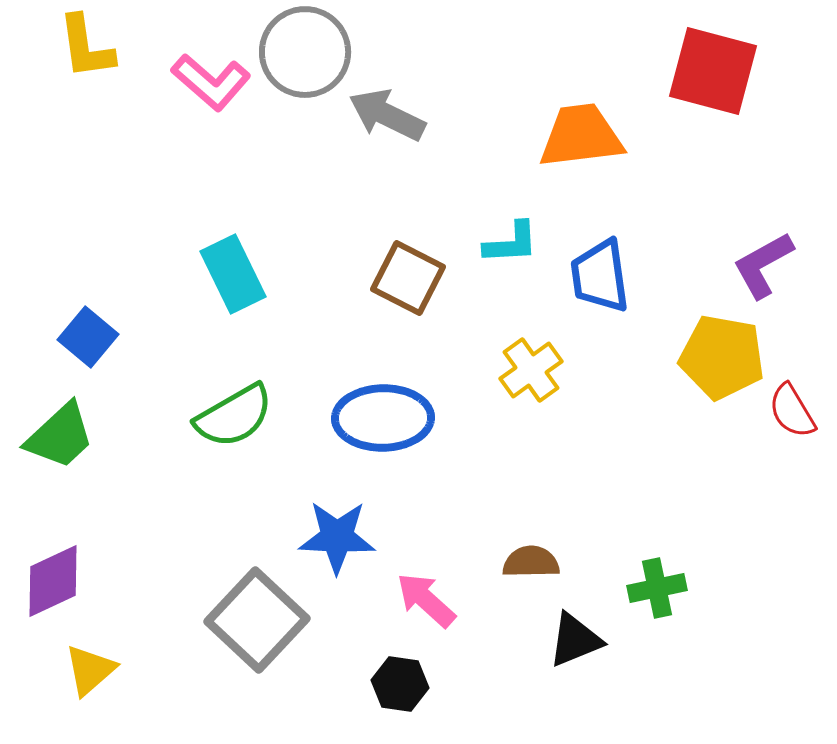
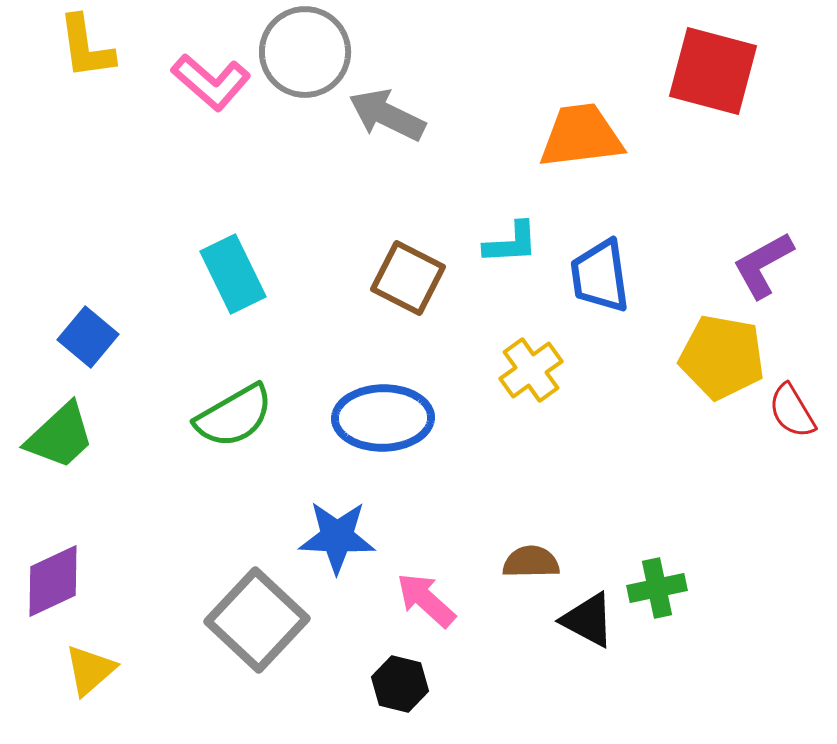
black triangle: moved 13 px right, 20 px up; rotated 50 degrees clockwise
black hexagon: rotated 6 degrees clockwise
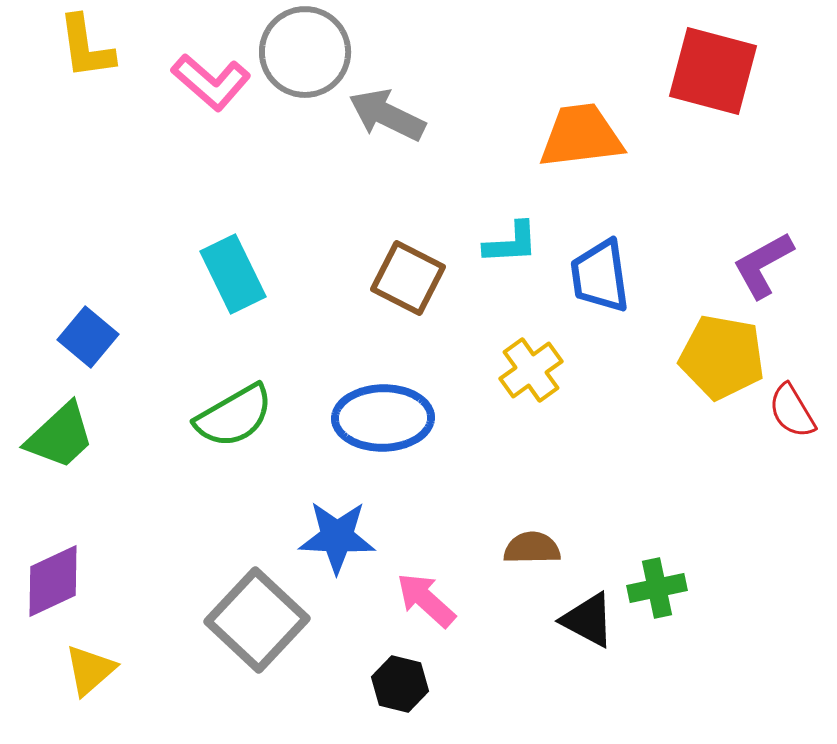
brown semicircle: moved 1 px right, 14 px up
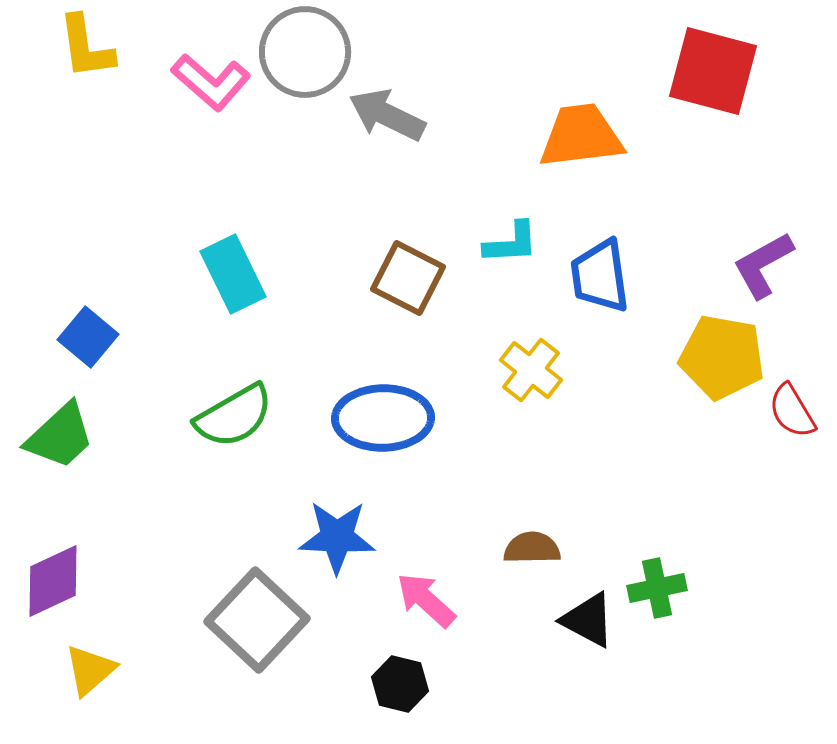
yellow cross: rotated 16 degrees counterclockwise
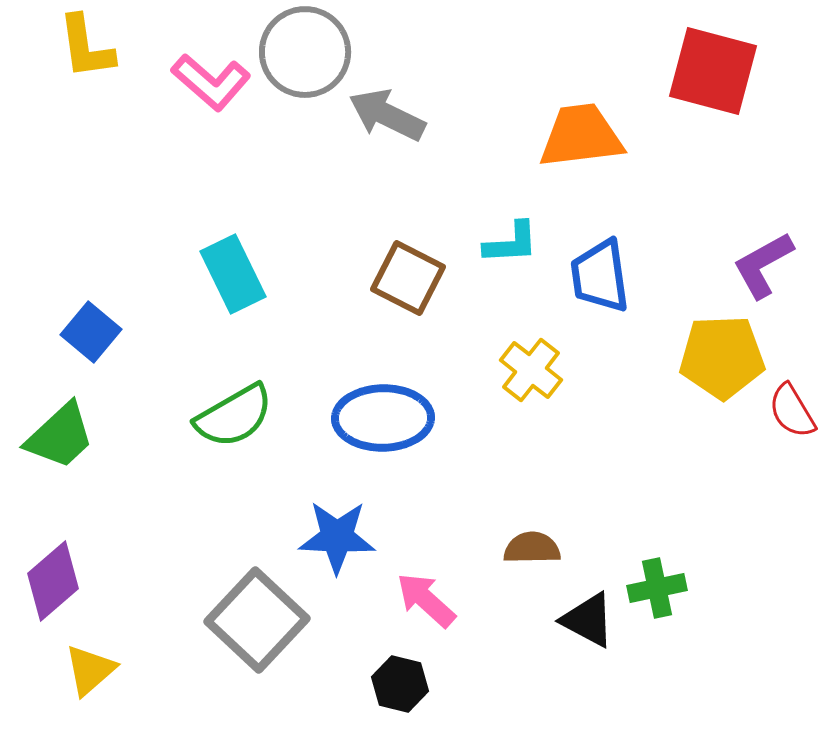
blue square: moved 3 px right, 5 px up
yellow pentagon: rotated 12 degrees counterclockwise
purple diamond: rotated 16 degrees counterclockwise
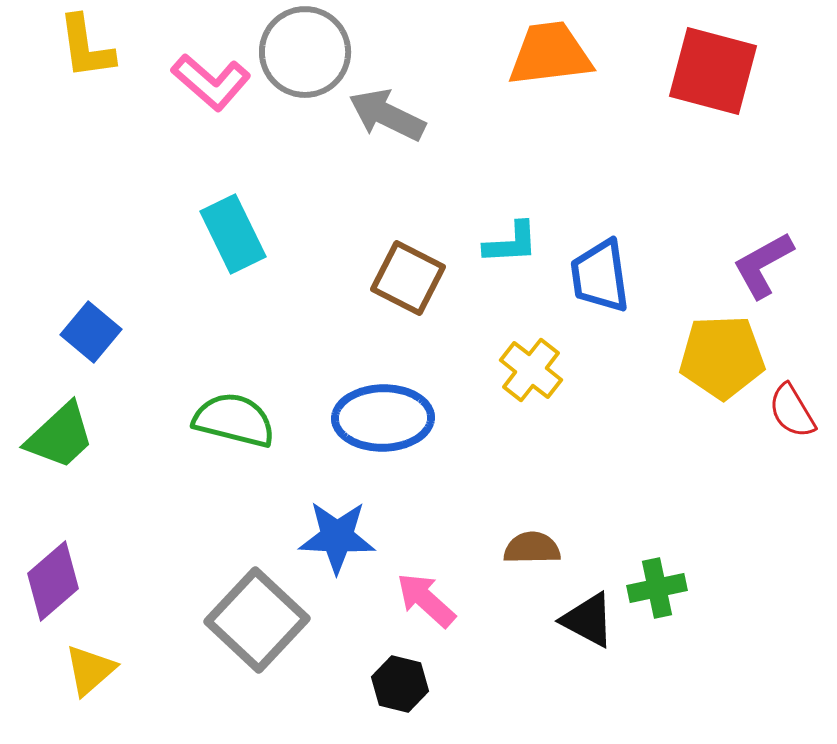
orange trapezoid: moved 31 px left, 82 px up
cyan rectangle: moved 40 px up
green semicircle: moved 4 px down; rotated 136 degrees counterclockwise
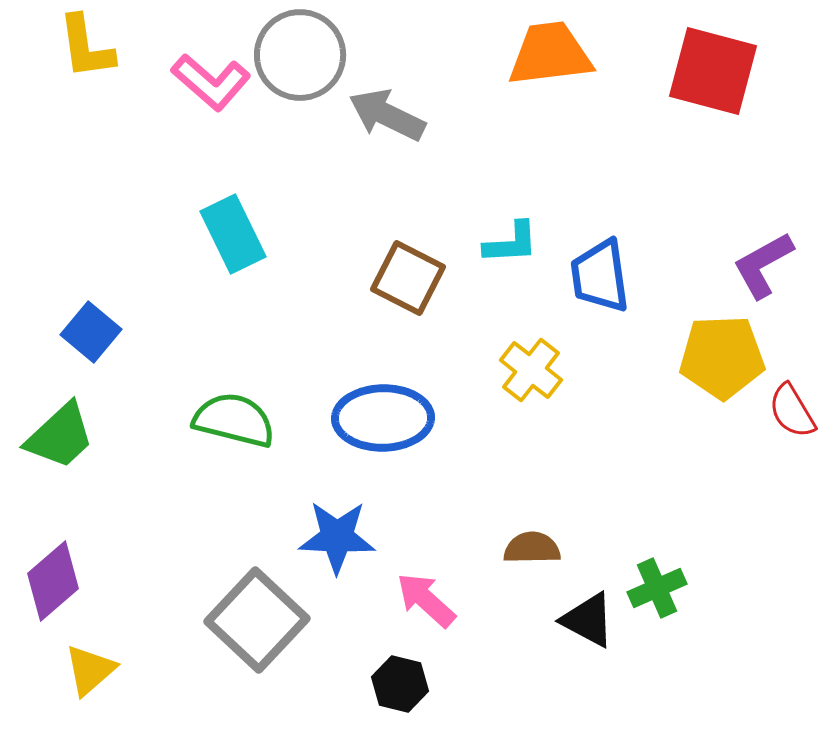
gray circle: moved 5 px left, 3 px down
green cross: rotated 12 degrees counterclockwise
